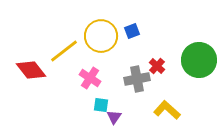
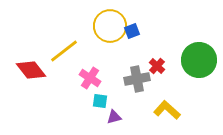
yellow circle: moved 9 px right, 10 px up
cyan square: moved 1 px left, 4 px up
purple triangle: rotated 42 degrees clockwise
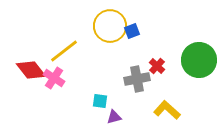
pink cross: moved 36 px left
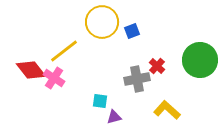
yellow circle: moved 8 px left, 4 px up
green circle: moved 1 px right
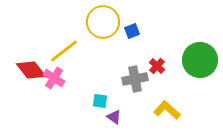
yellow circle: moved 1 px right
gray cross: moved 2 px left
purple triangle: rotated 49 degrees clockwise
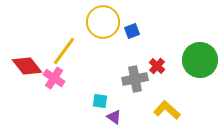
yellow line: rotated 16 degrees counterclockwise
red diamond: moved 4 px left, 4 px up
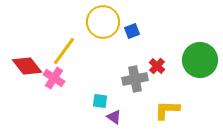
yellow L-shape: rotated 40 degrees counterclockwise
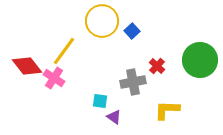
yellow circle: moved 1 px left, 1 px up
blue square: rotated 21 degrees counterclockwise
gray cross: moved 2 px left, 3 px down
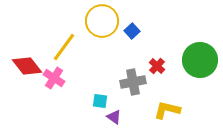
yellow line: moved 4 px up
yellow L-shape: rotated 12 degrees clockwise
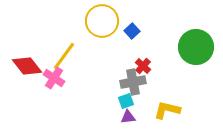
yellow line: moved 9 px down
green circle: moved 4 px left, 13 px up
red cross: moved 14 px left
cyan square: moved 26 px right; rotated 28 degrees counterclockwise
purple triangle: moved 14 px right; rotated 42 degrees counterclockwise
